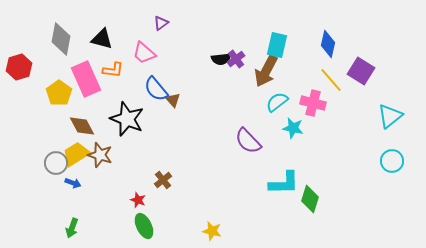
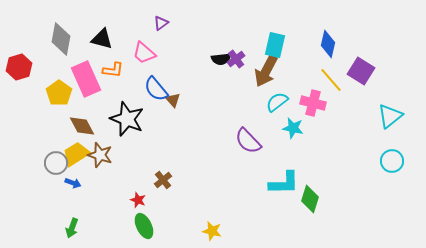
cyan rectangle: moved 2 px left
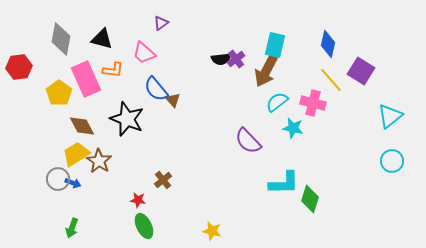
red hexagon: rotated 10 degrees clockwise
brown star: moved 1 px left, 6 px down; rotated 15 degrees clockwise
gray circle: moved 2 px right, 16 px down
red star: rotated 14 degrees counterclockwise
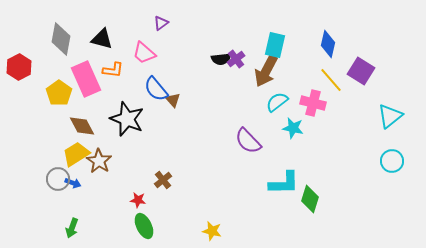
red hexagon: rotated 20 degrees counterclockwise
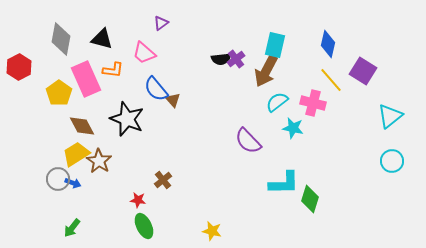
purple square: moved 2 px right
green arrow: rotated 18 degrees clockwise
